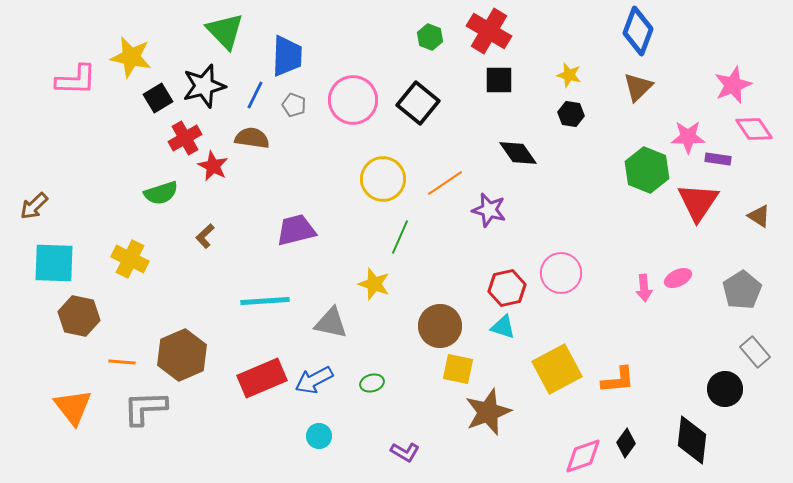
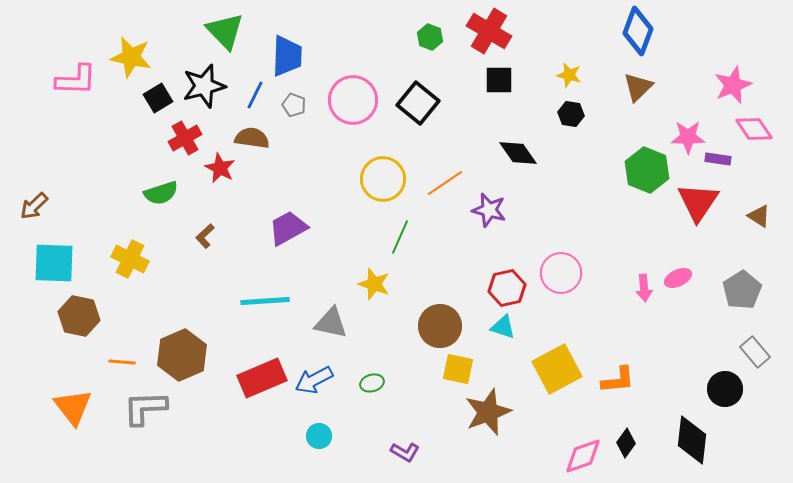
red star at (213, 166): moved 7 px right, 2 px down
purple trapezoid at (296, 230): moved 8 px left, 2 px up; rotated 15 degrees counterclockwise
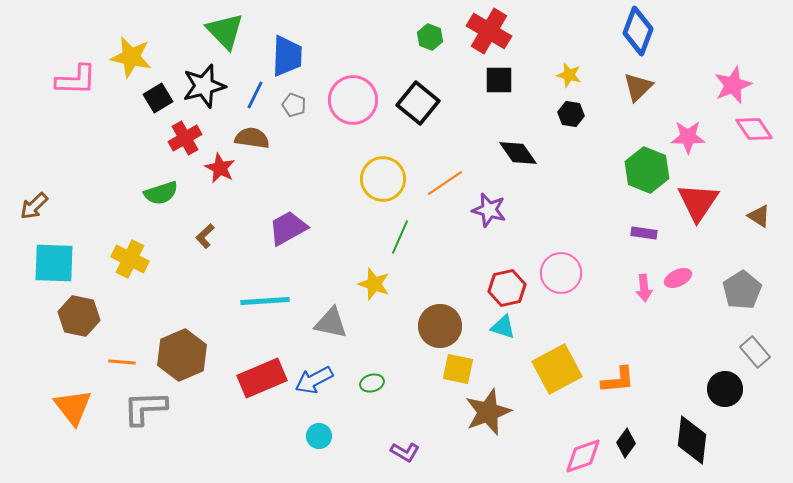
purple rectangle at (718, 159): moved 74 px left, 74 px down
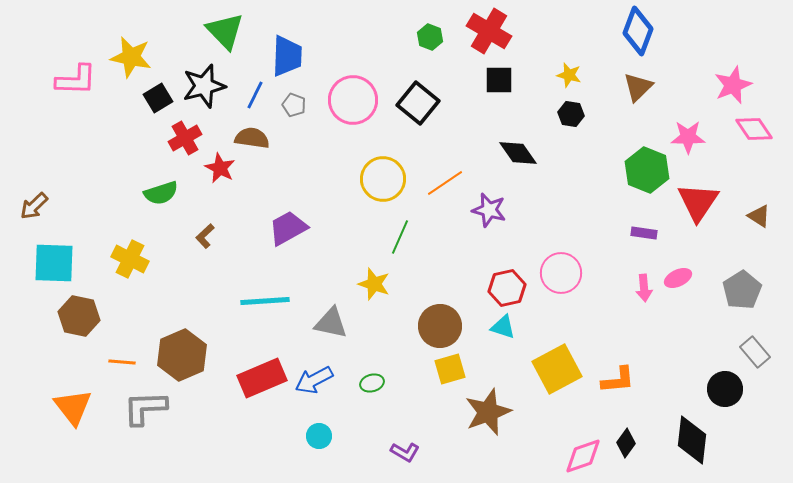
yellow square at (458, 369): moved 8 px left; rotated 28 degrees counterclockwise
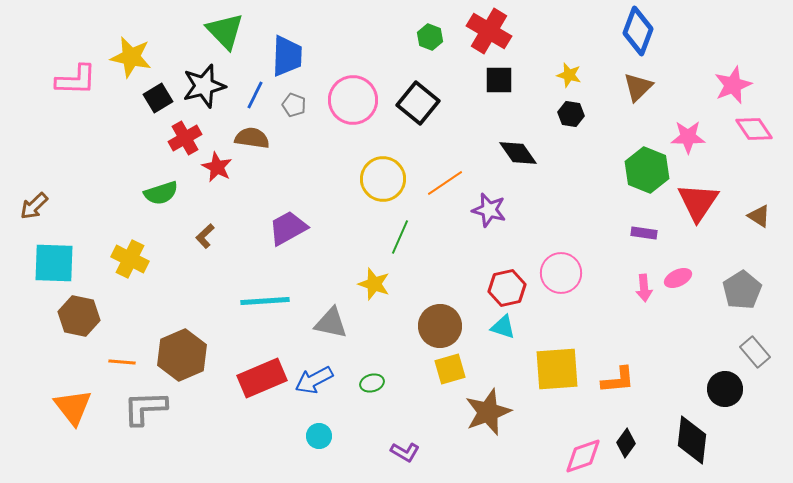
red star at (220, 168): moved 3 px left, 1 px up
yellow square at (557, 369): rotated 24 degrees clockwise
